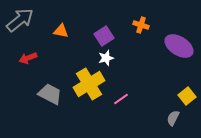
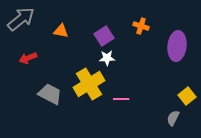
gray arrow: moved 1 px right, 1 px up
orange cross: moved 1 px down
purple ellipse: moved 2 px left; rotated 64 degrees clockwise
white star: moved 1 px right; rotated 14 degrees clockwise
pink line: rotated 35 degrees clockwise
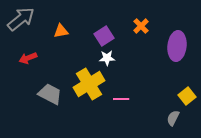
orange cross: rotated 28 degrees clockwise
orange triangle: rotated 21 degrees counterclockwise
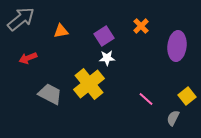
yellow cross: rotated 8 degrees counterclockwise
pink line: moved 25 px right; rotated 42 degrees clockwise
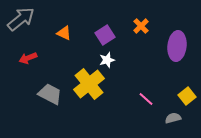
orange triangle: moved 3 px right, 2 px down; rotated 35 degrees clockwise
purple square: moved 1 px right, 1 px up
white star: moved 2 px down; rotated 14 degrees counterclockwise
gray semicircle: rotated 49 degrees clockwise
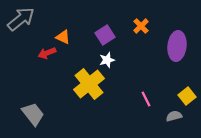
orange triangle: moved 1 px left, 4 px down
red arrow: moved 19 px right, 5 px up
gray trapezoid: moved 17 px left, 20 px down; rotated 25 degrees clockwise
pink line: rotated 21 degrees clockwise
gray semicircle: moved 1 px right, 2 px up
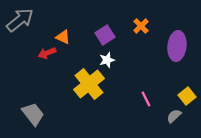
gray arrow: moved 1 px left, 1 px down
gray semicircle: rotated 28 degrees counterclockwise
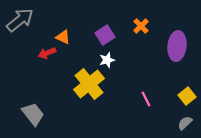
gray semicircle: moved 11 px right, 7 px down
